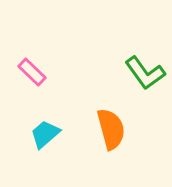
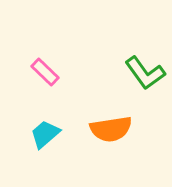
pink rectangle: moved 13 px right
orange semicircle: rotated 96 degrees clockwise
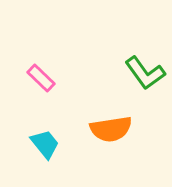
pink rectangle: moved 4 px left, 6 px down
cyan trapezoid: moved 10 px down; rotated 92 degrees clockwise
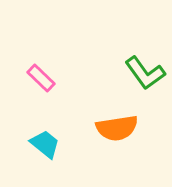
orange semicircle: moved 6 px right, 1 px up
cyan trapezoid: rotated 12 degrees counterclockwise
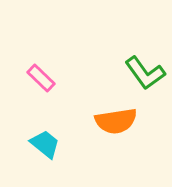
orange semicircle: moved 1 px left, 7 px up
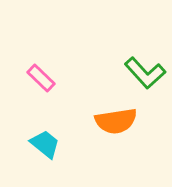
green L-shape: rotated 6 degrees counterclockwise
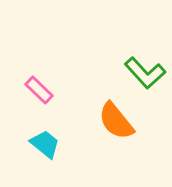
pink rectangle: moved 2 px left, 12 px down
orange semicircle: rotated 60 degrees clockwise
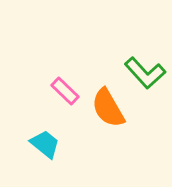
pink rectangle: moved 26 px right, 1 px down
orange semicircle: moved 8 px left, 13 px up; rotated 9 degrees clockwise
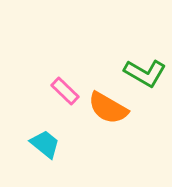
green L-shape: rotated 18 degrees counterclockwise
orange semicircle: rotated 30 degrees counterclockwise
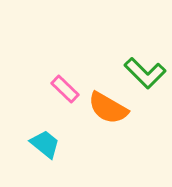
green L-shape: rotated 15 degrees clockwise
pink rectangle: moved 2 px up
